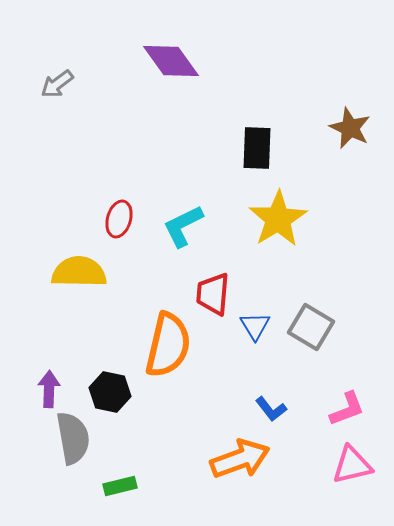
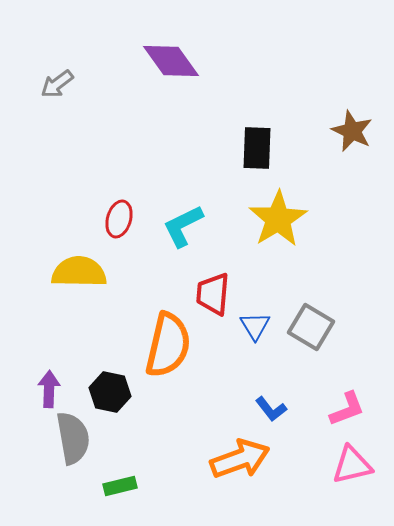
brown star: moved 2 px right, 3 px down
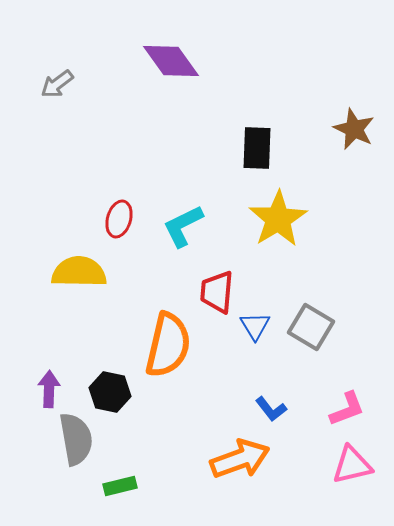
brown star: moved 2 px right, 2 px up
red trapezoid: moved 4 px right, 2 px up
gray semicircle: moved 3 px right, 1 px down
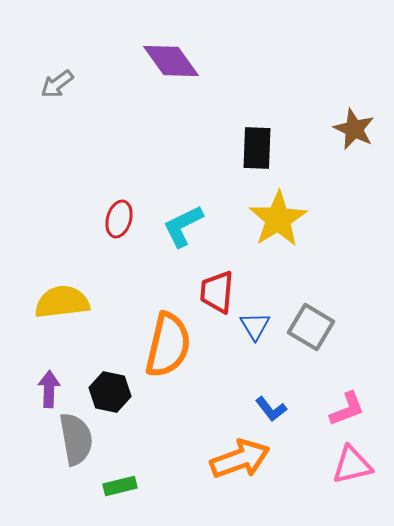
yellow semicircle: moved 17 px left, 30 px down; rotated 8 degrees counterclockwise
